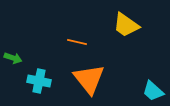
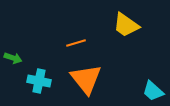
orange line: moved 1 px left, 1 px down; rotated 30 degrees counterclockwise
orange triangle: moved 3 px left
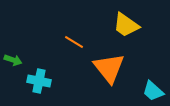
orange line: moved 2 px left, 1 px up; rotated 48 degrees clockwise
green arrow: moved 2 px down
orange triangle: moved 23 px right, 11 px up
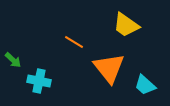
green arrow: rotated 24 degrees clockwise
cyan trapezoid: moved 8 px left, 6 px up
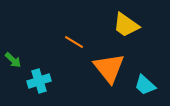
cyan cross: rotated 30 degrees counterclockwise
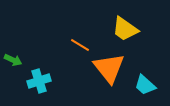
yellow trapezoid: moved 1 px left, 4 px down
orange line: moved 6 px right, 3 px down
green arrow: rotated 18 degrees counterclockwise
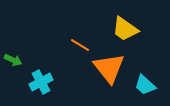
cyan cross: moved 2 px right, 1 px down; rotated 10 degrees counterclockwise
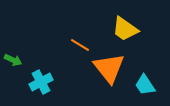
cyan trapezoid: rotated 15 degrees clockwise
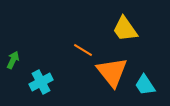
yellow trapezoid: rotated 20 degrees clockwise
orange line: moved 3 px right, 5 px down
green arrow: rotated 90 degrees counterclockwise
orange triangle: moved 3 px right, 4 px down
